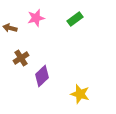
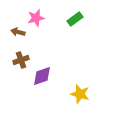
brown arrow: moved 8 px right, 4 px down
brown cross: moved 2 px down; rotated 14 degrees clockwise
purple diamond: rotated 25 degrees clockwise
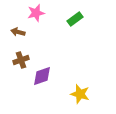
pink star: moved 5 px up
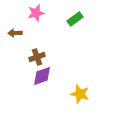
brown arrow: moved 3 px left, 1 px down; rotated 16 degrees counterclockwise
brown cross: moved 16 px right, 3 px up
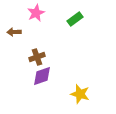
pink star: rotated 12 degrees counterclockwise
brown arrow: moved 1 px left, 1 px up
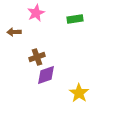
green rectangle: rotated 28 degrees clockwise
purple diamond: moved 4 px right, 1 px up
yellow star: moved 1 px left, 1 px up; rotated 18 degrees clockwise
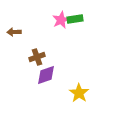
pink star: moved 25 px right, 7 px down
